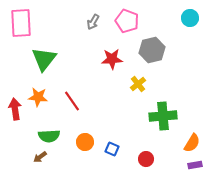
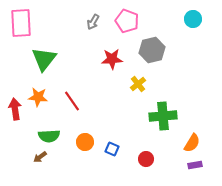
cyan circle: moved 3 px right, 1 px down
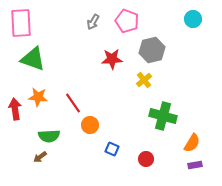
green triangle: moved 11 px left; rotated 48 degrees counterclockwise
yellow cross: moved 6 px right, 4 px up
red line: moved 1 px right, 2 px down
green cross: rotated 20 degrees clockwise
orange circle: moved 5 px right, 17 px up
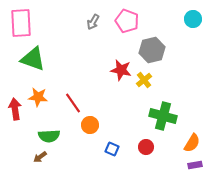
red star: moved 9 px right, 11 px down; rotated 15 degrees clockwise
red circle: moved 12 px up
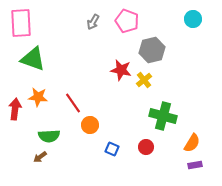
red arrow: rotated 15 degrees clockwise
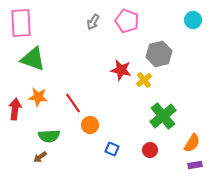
cyan circle: moved 1 px down
gray hexagon: moved 7 px right, 4 px down
green cross: rotated 36 degrees clockwise
red circle: moved 4 px right, 3 px down
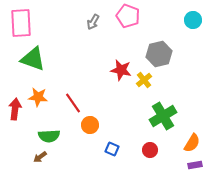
pink pentagon: moved 1 px right, 5 px up
green cross: rotated 8 degrees clockwise
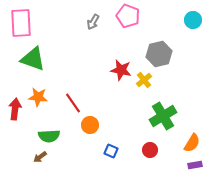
blue square: moved 1 px left, 2 px down
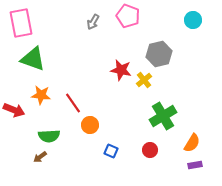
pink rectangle: rotated 8 degrees counterclockwise
orange star: moved 3 px right, 2 px up
red arrow: moved 1 px left, 1 px down; rotated 105 degrees clockwise
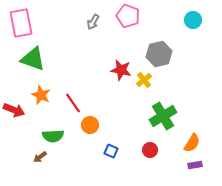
orange star: rotated 18 degrees clockwise
green semicircle: moved 4 px right
